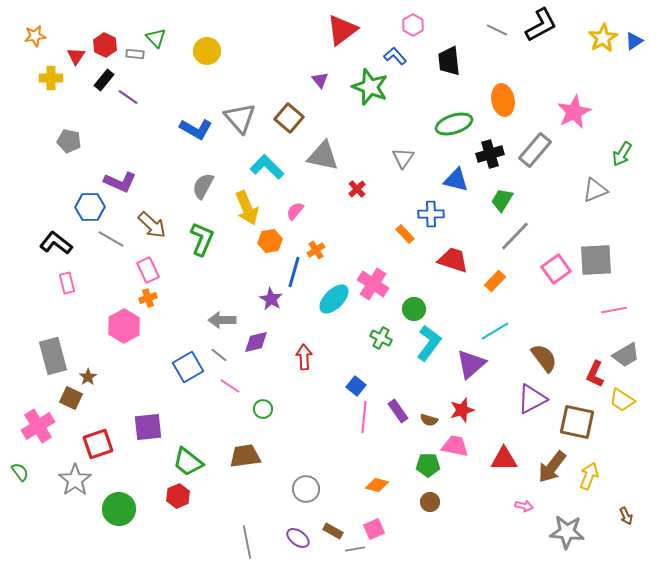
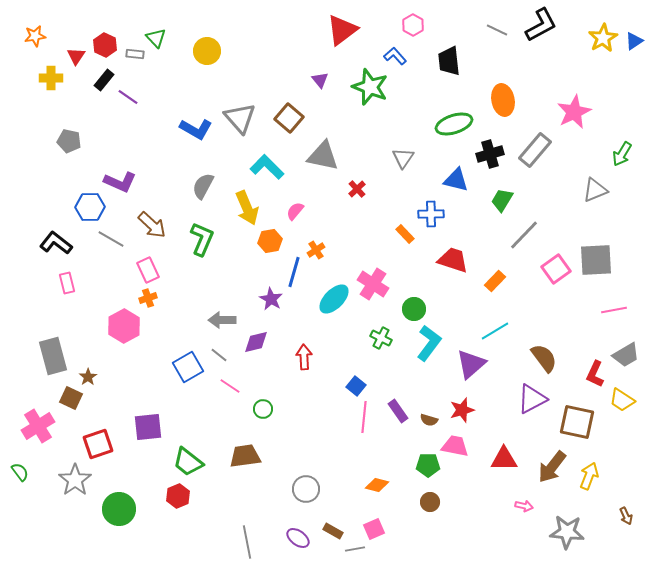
gray line at (515, 236): moved 9 px right, 1 px up
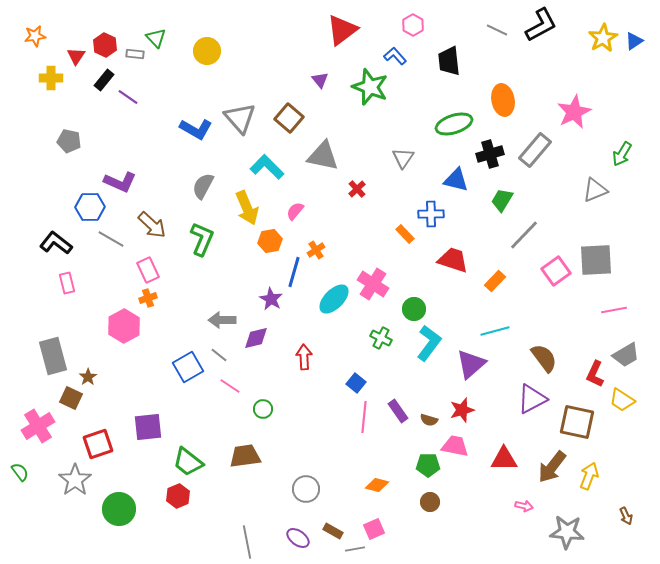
pink square at (556, 269): moved 2 px down
cyan line at (495, 331): rotated 16 degrees clockwise
purple diamond at (256, 342): moved 4 px up
blue square at (356, 386): moved 3 px up
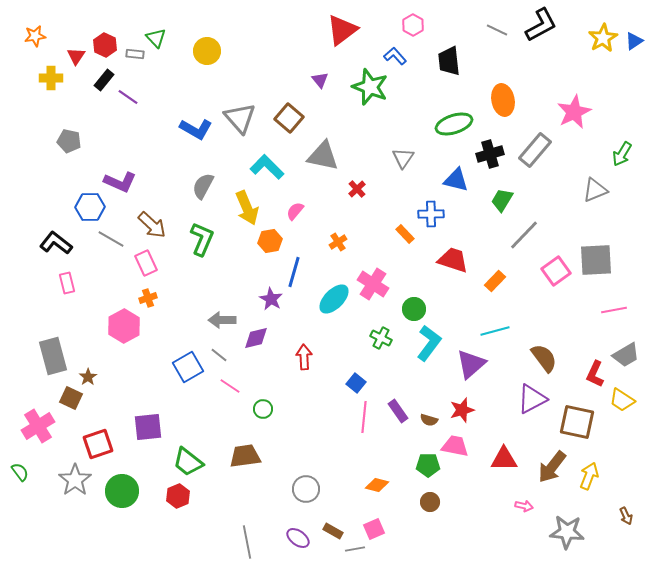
orange cross at (316, 250): moved 22 px right, 8 px up
pink rectangle at (148, 270): moved 2 px left, 7 px up
green circle at (119, 509): moved 3 px right, 18 px up
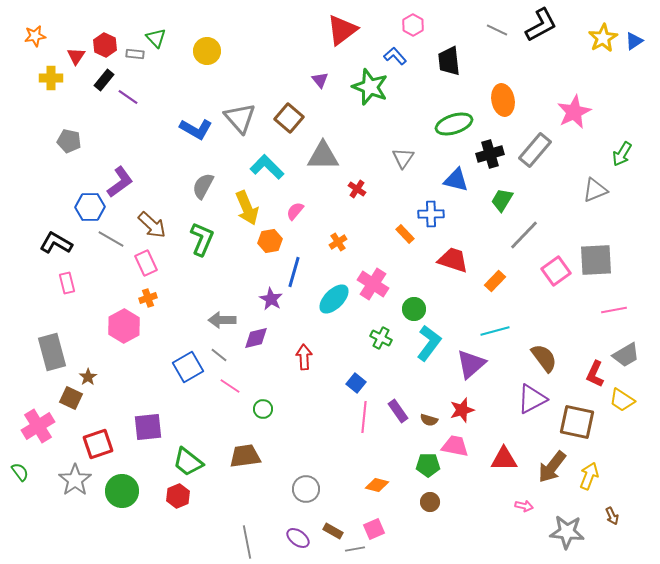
gray triangle at (323, 156): rotated 12 degrees counterclockwise
purple L-shape at (120, 182): rotated 60 degrees counterclockwise
red cross at (357, 189): rotated 12 degrees counterclockwise
black L-shape at (56, 243): rotated 8 degrees counterclockwise
gray rectangle at (53, 356): moved 1 px left, 4 px up
brown arrow at (626, 516): moved 14 px left
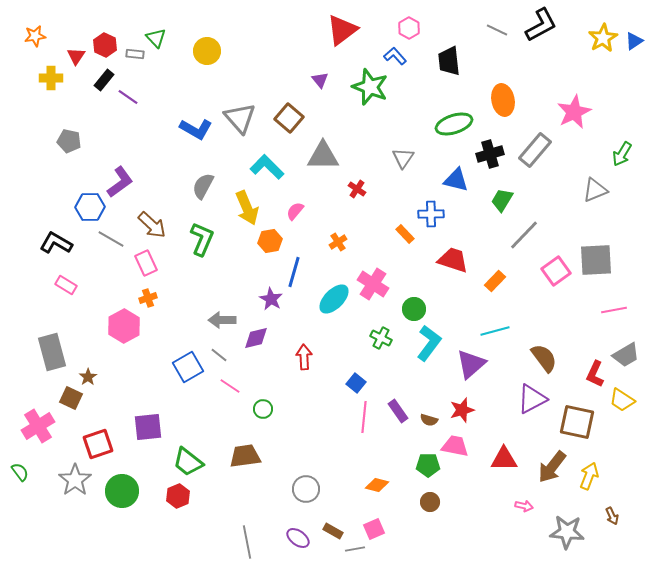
pink hexagon at (413, 25): moved 4 px left, 3 px down
pink rectangle at (67, 283): moved 1 px left, 2 px down; rotated 45 degrees counterclockwise
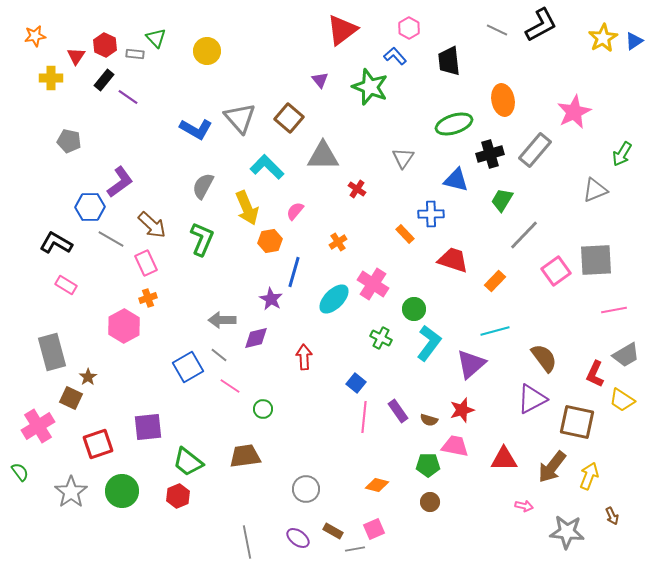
gray star at (75, 480): moved 4 px left, 12 px down
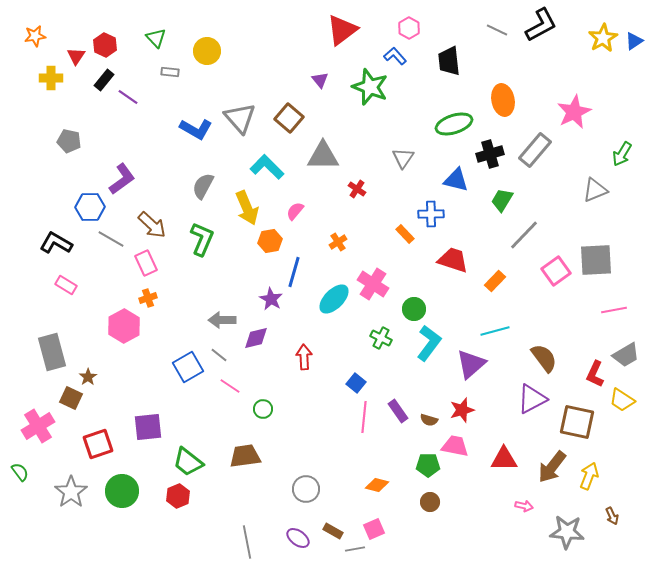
gray rectangle at (135, 54): moved 35 px right, 18 px down
purple L-shape at (120, 182): moved 2 px right, 3 px up
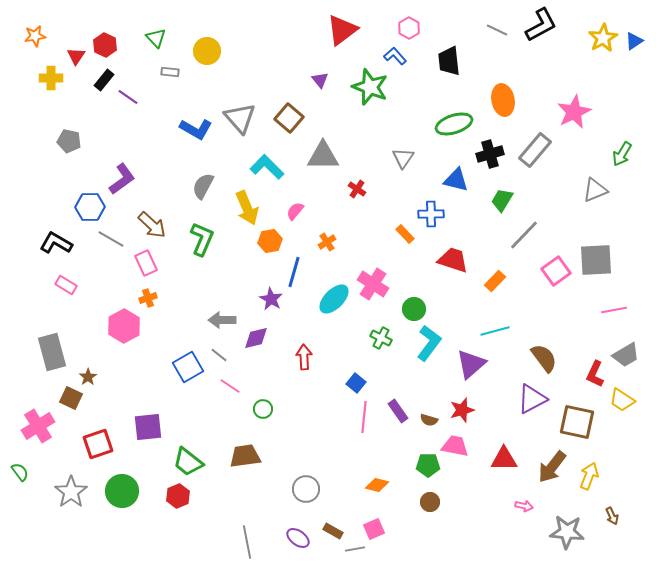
orange cross at (338, 242): moved 11 px left
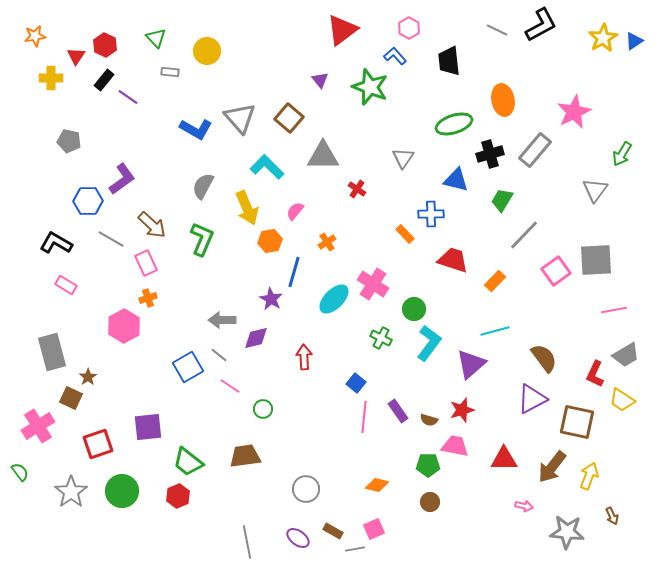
gray triangle at (595, 190): rotated 32 degrees counterclockwise
blue hexagon at (90, 207): moved 2 px left, 6 px up
